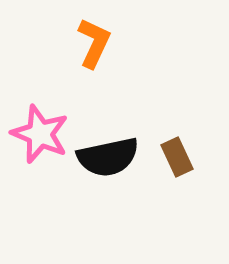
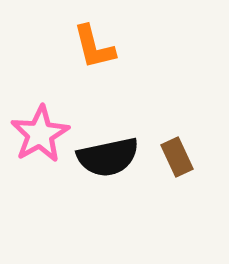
orange L-shape: moved 4 px down; rotated 141 degrees clockwise
pink star: rotated 20 degrees clockwise
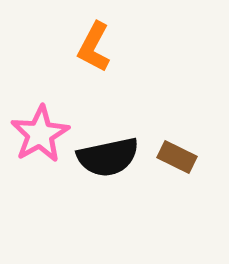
orange L-shape: rotated 42 degrees clockwise
brown rectangle: rotated 39 degrees counterclockwise
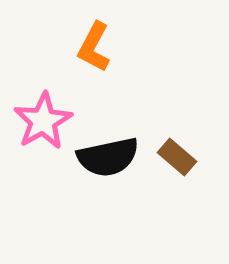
pink star: moved 3 px right, 13 px up
brown rectangle: rotated 15 degrees clockwise
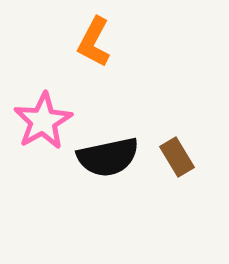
orange L-shape: moved 5 px up
brown rectangle: rotated 18 degrees clockwise
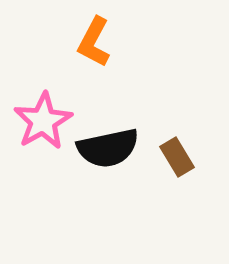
black semicircle: moved 9 px up
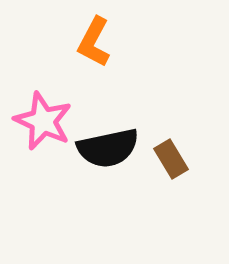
pink star: rotated 18 degrees counterclockwise
brown rectangle: moved 6 px left, 2 px down
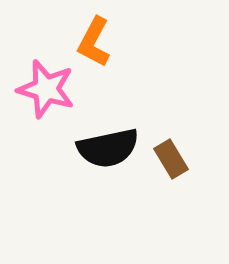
pink star: moved 3 px right, 32 px up; rotated 8 degrees counterclockwise
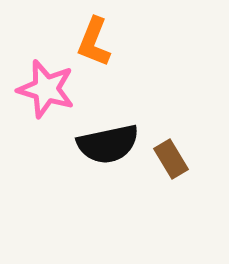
orange L-shape: rotated 6 degrees counterclockwise
black semicircle: moved 4 px up
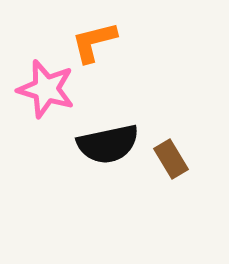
orange L-shape: rotated 54 degrees clockwise
